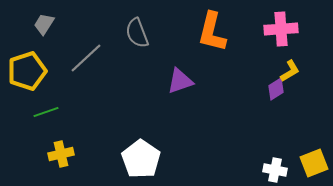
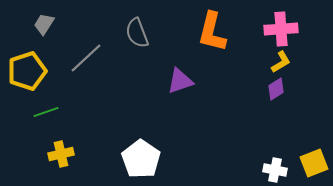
yellow L-shape: moved 9 px left, 9 px up
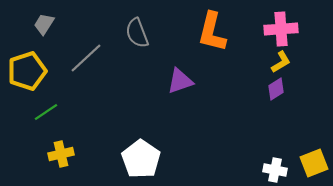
green line: rotated 15 degrees counterclockwise
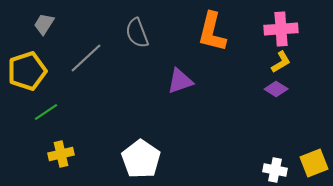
purple diamond: rotated 65 degrees clockwise
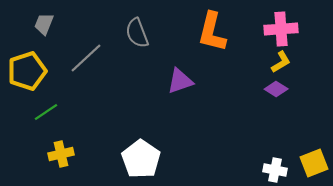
gray trapezoid: rotated 10 degrees counterclockwise
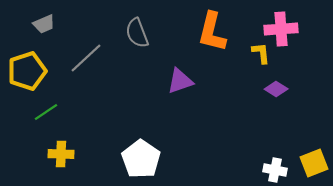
gray trapezoid: rotated 135 degrees counterclockwise
yellow L-shape: moved 20 px left, 9 px up; rotated 65 degrees counterclockwise
yellow cross: rotated 15 degrees clockwise
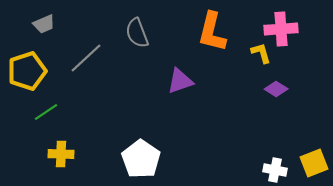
yellow L-shape: rotated 10 degrees counterclockwise
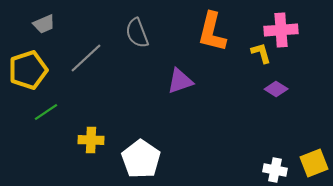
pink cross: moved 1 px down
yellow pentagon: moved 1 px right, 1 px up
yellow cross: moved 30 px right, 14 px up
